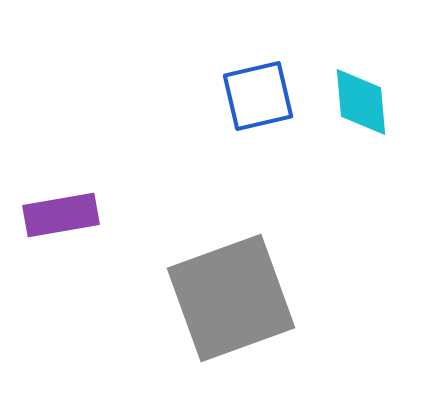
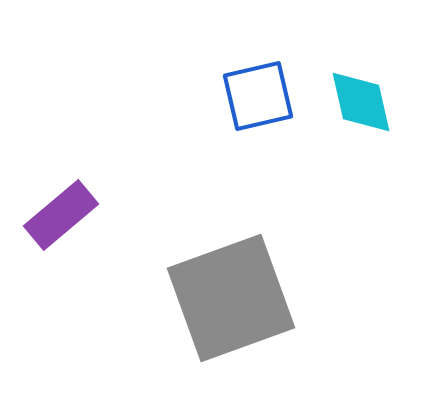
cyan diamond: rotated 8 degrees counterclockwise
purple rectangle: rotated 30 degrees counterclockwise
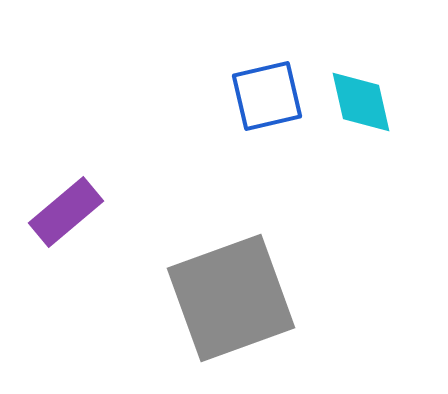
blue square: moved 9 px right
purple rectangle: moved 5 px right, 3 px up
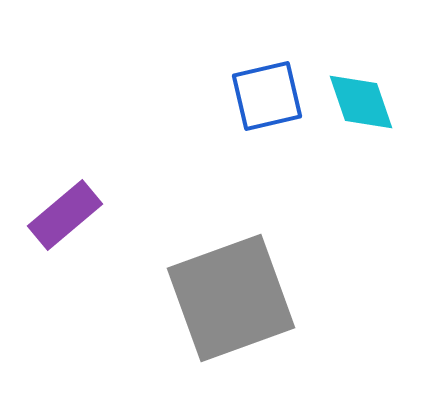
cyan diamond: rotated 6 degrees counterclockwise
purple rectangle: moved 1 px left, 3 px down
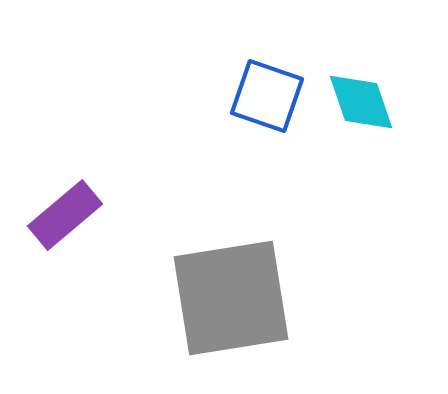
blue square: rotated 32 degrees clockwise
gray square: rotated 11 degrees clockwise
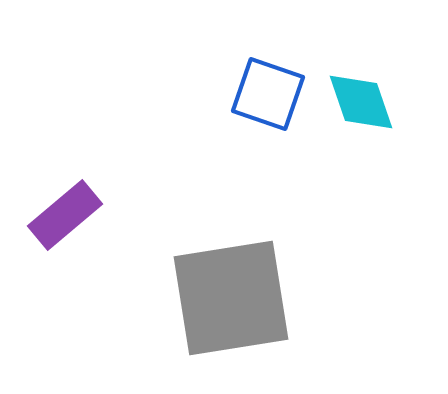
blue square: moved 1 px right, 2 px up
